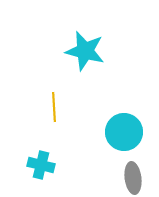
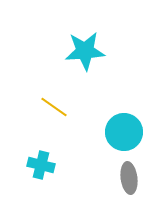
cyan star: rotated 18 degrees counterclockwise
yellow line: rotated 52 degrees counterclockwise
gray ellipse: moved 4 px left
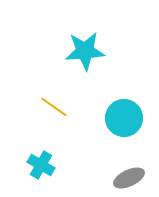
cyan circle: moved 14 px up
cyan cross: rotated 16 degrees clockwise
gray ellipse: rotated 72 degrees clockwise
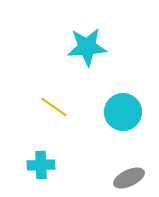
cyan star: moved 2 px right, 4 px up
cyan circle: moved 1 px left, 6 px up
cyan cross: rotated 32 degrees counterclockwise
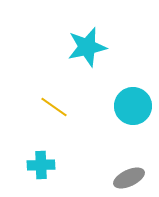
cyan star: rotated 9 degrees counterclockwise
cyan circle: moved 10 px right, 6 px up
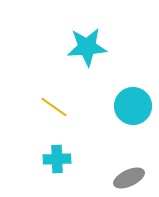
cyan star: rotated 9 degrees clockwise
cyan cross: moved 16 px right, 6 px up
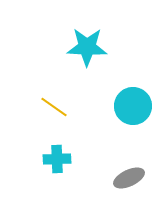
cyan star: rotated 6 degrees clockwise
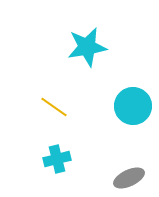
cyan star: rotated 12 degrees counterclockwise
cyan cross: rotated 12 degrees counterclockwise
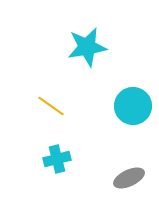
yellow line: moved 3 px left, 1 px up
